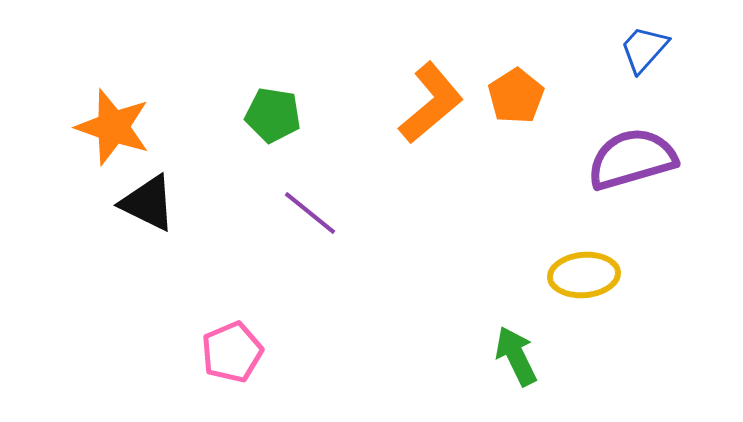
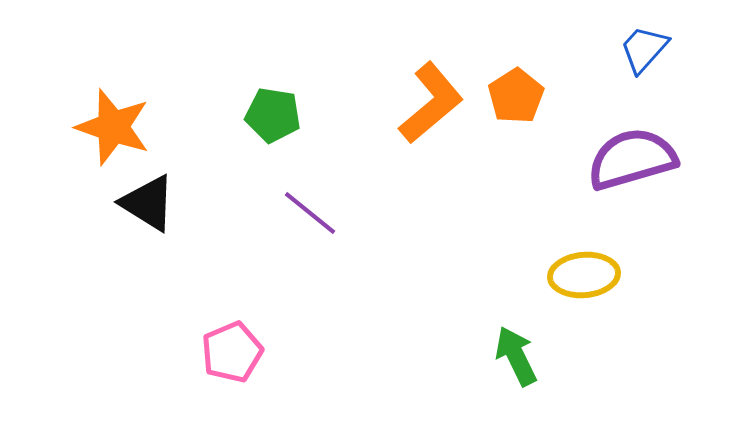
black triangle: rotated 6 degrees clockwise
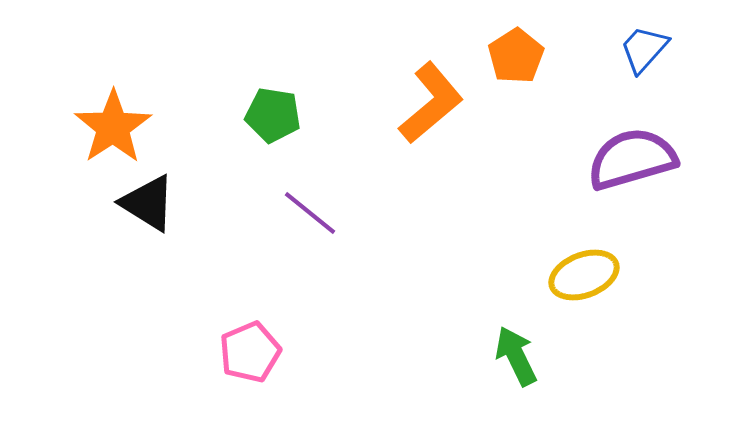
orange pentagon: moved 40 px up
orange star: rotated 20 degrees clockwise
yellow ellipse: rotated 16 degrees counterclockwise
pink pentagon: moved 18 px right
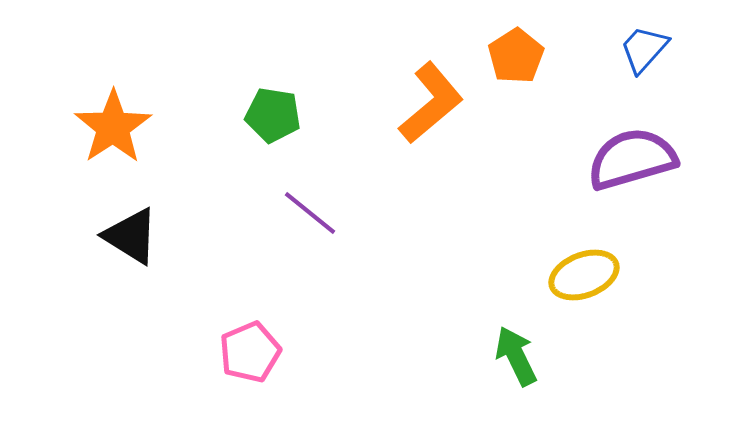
black triangle: moved 17 px left, 33 px down
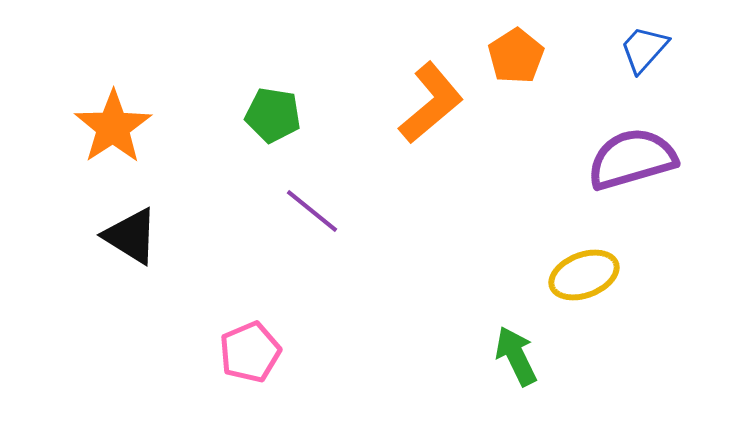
purple line: moved 2 px right, 2 px up
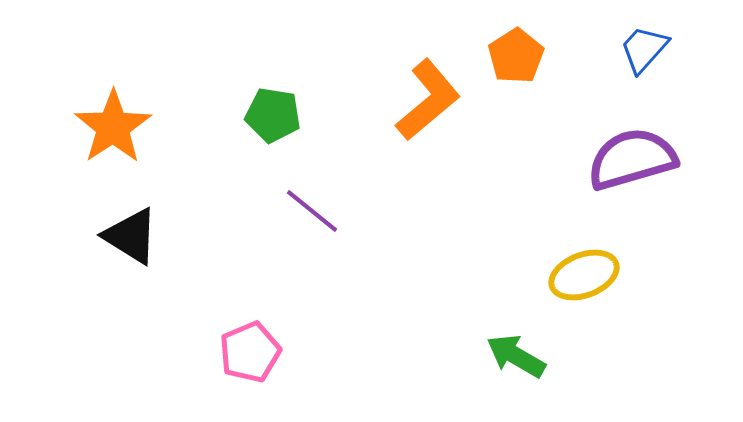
orange L-shape: moved 3 px left, 3 px up
green arrow: rotated 34 degrees counterclockwise
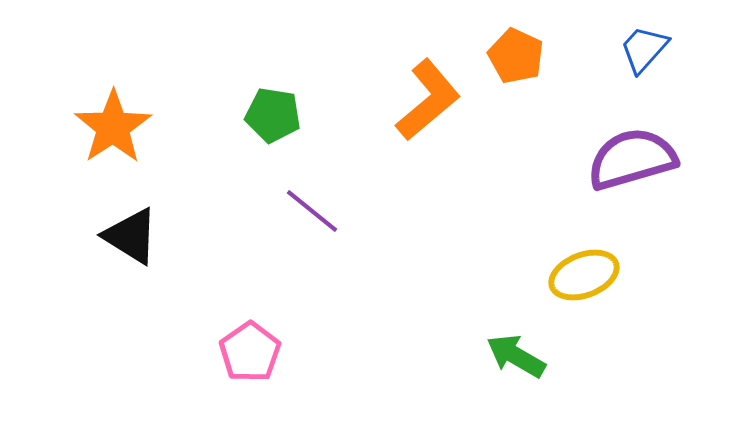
orange pentagon: rotated 14 degrees counterclockwise
pink pentagon: rotated 12 degrees counterclockwise
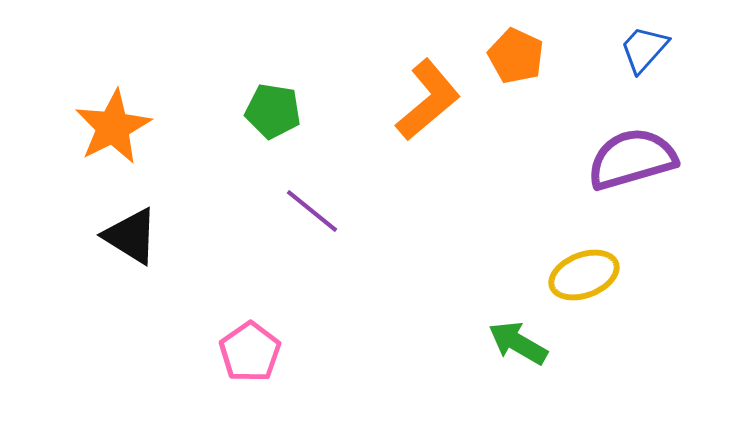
green pentagon: moved 4 px up
orange star: rotated 6 degrees clockwise
green arrow: moved 2 px right, 13 px up
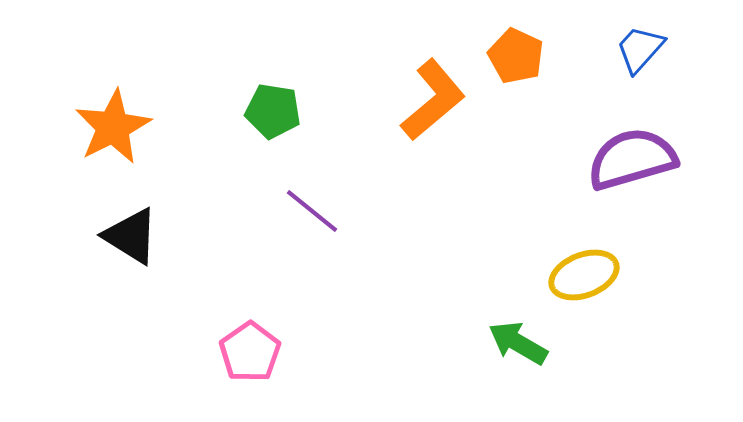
blue trapezoid: moved 4 px left
orange L-shape: moved 5 px right
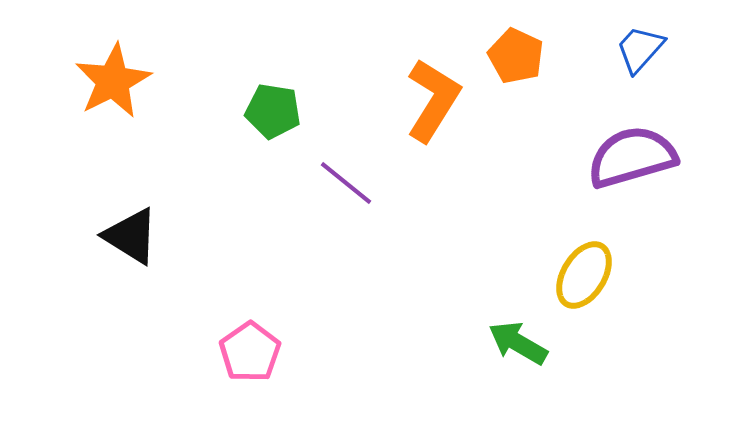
orange L-shape: rotated 18 degrees counterclockwise
orange star: moved 46 px up
purple semicircle: moved 2 px up
purple line: moved 34 px right, 28 px up
yellow ellipse: rotated 38 degrees counterclockwise
